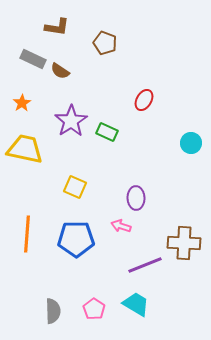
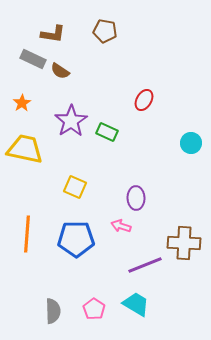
brown L-shape: moved 4 px left, 7 px down
brown pentagon: moved 12 px up; rotated 10 degrees counterclockwise
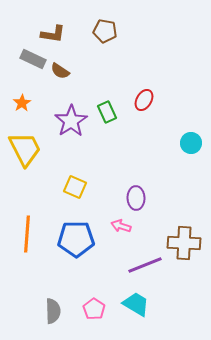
green rectangle: moved 20 px up; rotated 40 degrees clockwise
yellow trapezoid: rotated 51 degrees clockwise
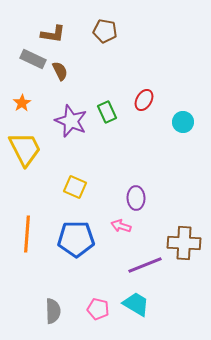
brown semicircle: rotated 150 degrees counterclockwise
purple star: rotated 16 degrees counterclockwise
cyan circle: moved 8 px left, 21 px up
pink pentagon: moved 4 px right; rotated 20 degrees counterclockwise
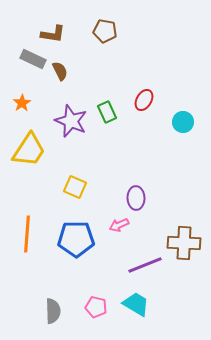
yellow trapezoid: moved 4 px right, 1 px down; rotated 60 degrees clockwise
pink arrow: moved 2 px left, 1 px up; rotated 42 degrees counterclockwise
pink pentagon: moved 2 px left, 2 px up
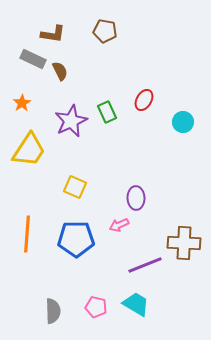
purple star: rotated 24 degrees clockwise
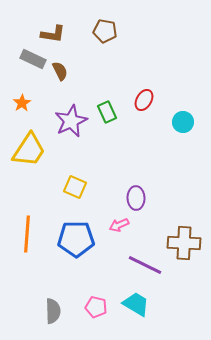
purple line: rotated 48 degrees clockwise
